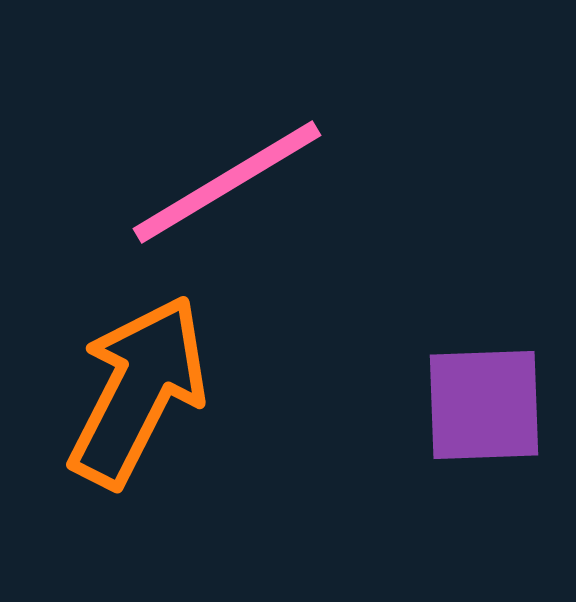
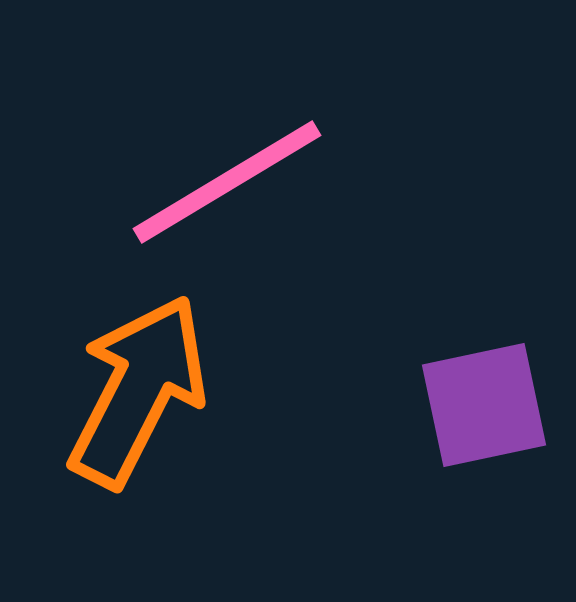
purple square: rotated 10 degrees counterclockwise
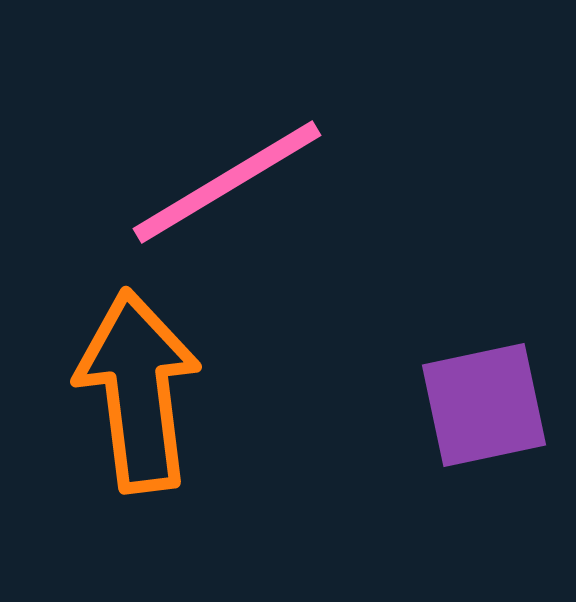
orange arrow: rotated 34 degrees counterclockwise
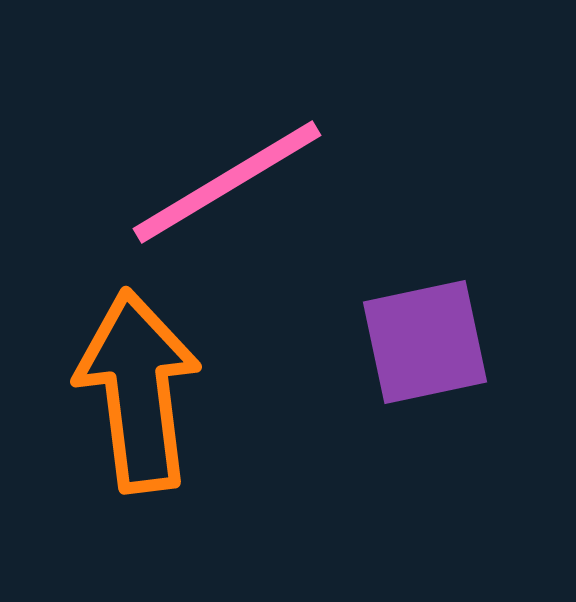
purple square: moved 59 px left, 63 px up
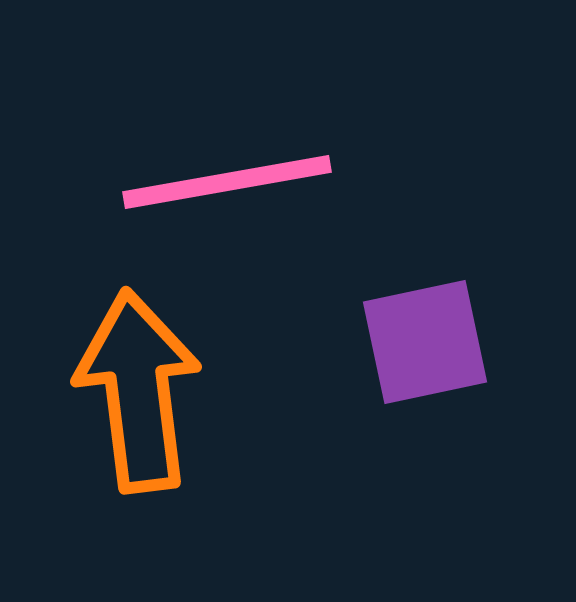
pink line: rotated 21 degrees clockwise
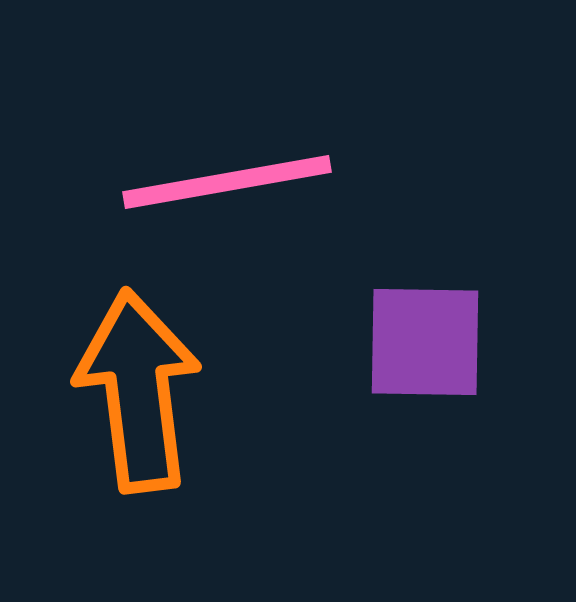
purple square: rotated 13 degrees clockwise
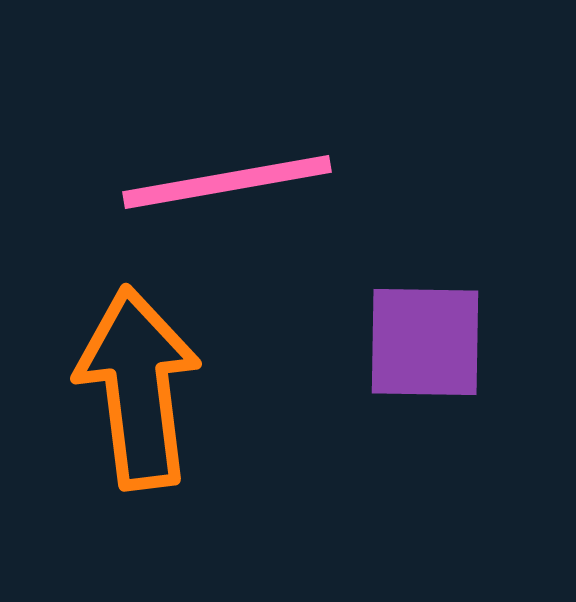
orange arrow: moved 3 px up
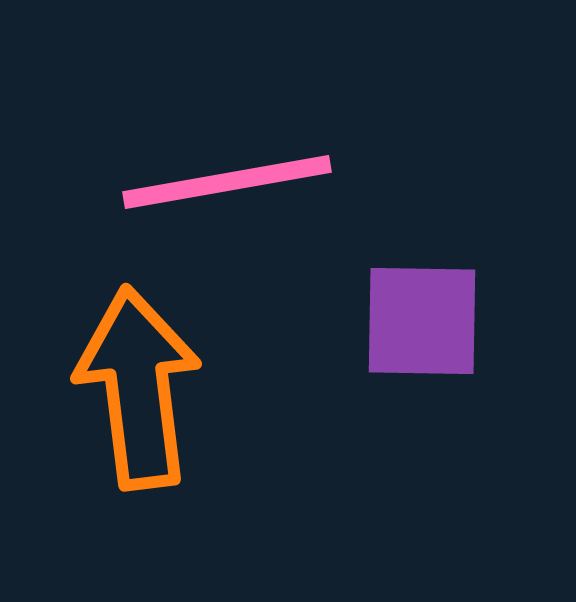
purple square: moved 3 px left, 21 px up
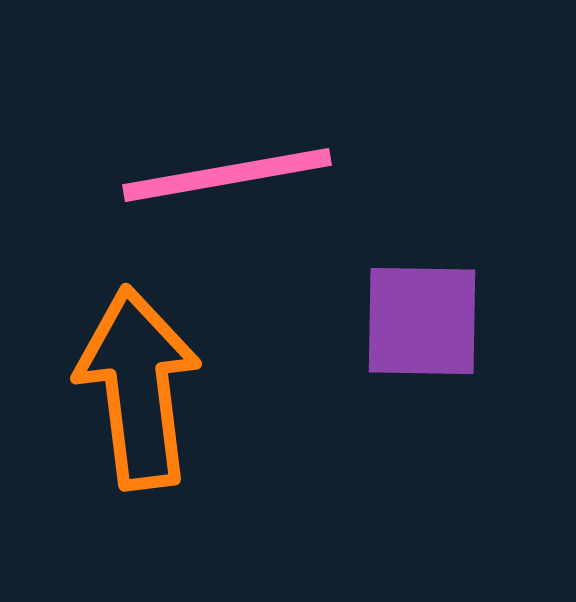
pink line: moved 7 px up
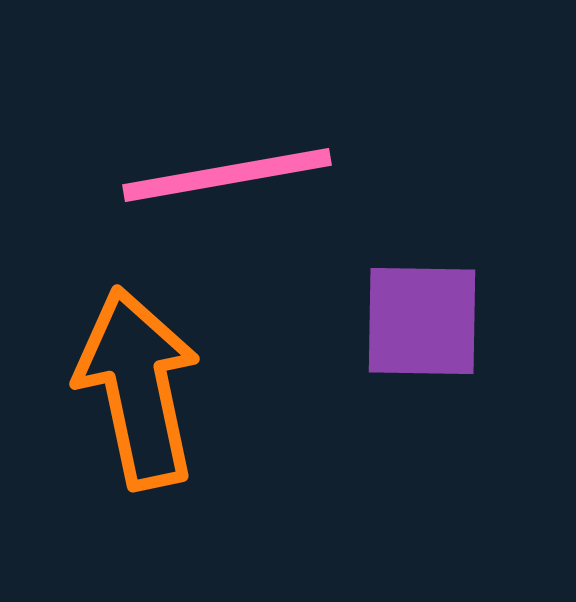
orange arrow: rotated 5 degrees counterclockwise
